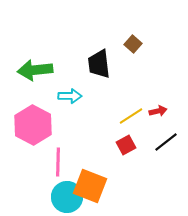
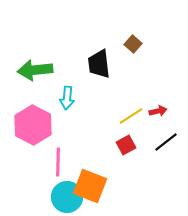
cyan arrow: moved 3 px left, 2 px down; rotated 95 degrees clockwise
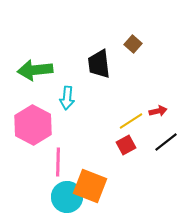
yellow line: moved 5 px down
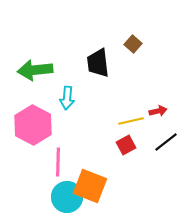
black trapezoid: moved 1 px left, 1 px up
yellow line: rotated 20 degrees clockwise
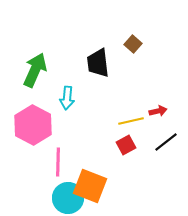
green arrow: rotated 120 degrees clockwise
cyan circle: moved 1 px right, 1 px down
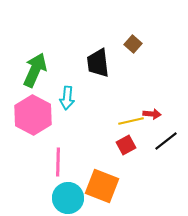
red arrow: moved 6 px left, 3 px down; rotated 18 degrees clockwise
pink hexagon: moved 10 px up
black line: moved 1 px up
orange square: moved 12 px right
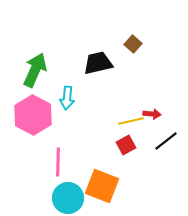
black trapezoid: rotated 84 degrees clockwise
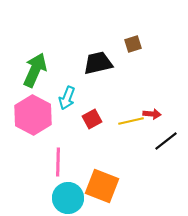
brown square: rotated 30 degrees clockwise
cyan arrow: rotated 15 degrees clockwise
red square: moved 34 px left, 26 px up
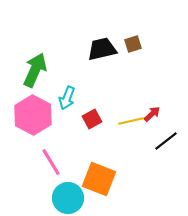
black trapezoid: moved 4 px right, 14 px up
red arrow: rotated 48 degrees counterclockwise
pink line: moved 7 px left; rotated 32 degrees counterclockwise
orange square: moved 3 px left, 7 px up
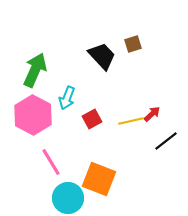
black trapezoid: moved 7 px down; rotated 60 degrees clockwise
